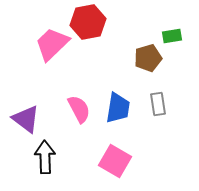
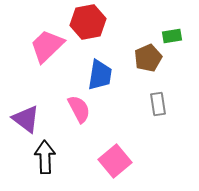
pink trapezoid: moved 5 px left, 2 px down
brown pentagon: rotated 8 degrees counterclockwise
blue trapezoid: moved 18 px left, 33 px up
pink square: rotated 20 degrees clockwise
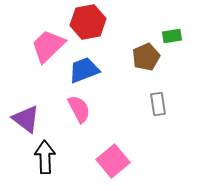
pink trapezoid: moved 1 px right
brown pentagon: moved 2 px left, 1 px up
blue trapezoid: moved 16 px left, 5 px up; rotated 120 degrees counterclockwise
pink square: moved 2 px left
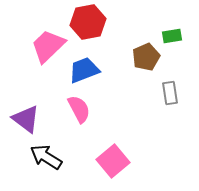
gray rectangle: moved 12 px right, 11 px up
black arrow: moved 1 px right; rotated 56 degrees counterclockwise
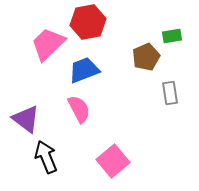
pink trapezoid: moved 2 px up
black arrow: rotated 36 degrees clockwise
